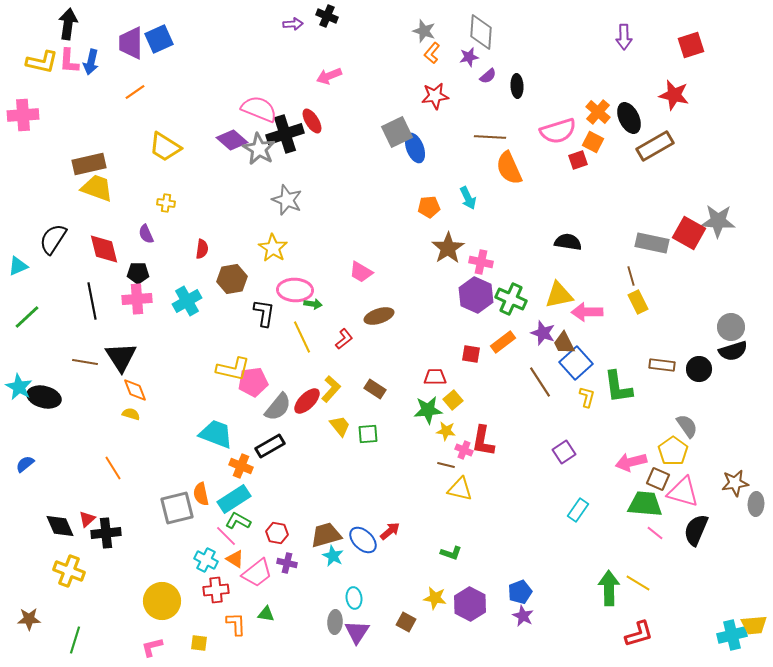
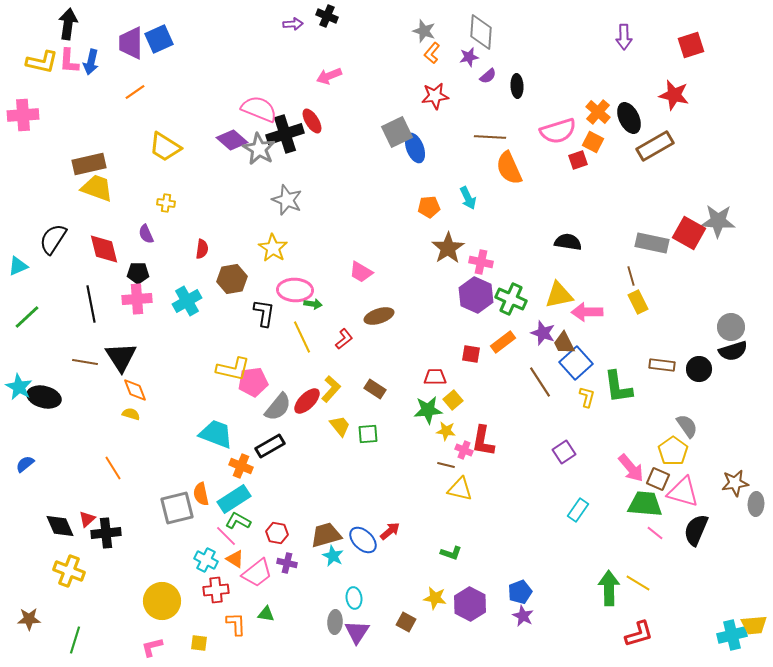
black line at (92, 301): moved 1 px left, 3 px down
pink arrow at (631, 462): moved 6 px down; rotated 116 degrees counterclockwise
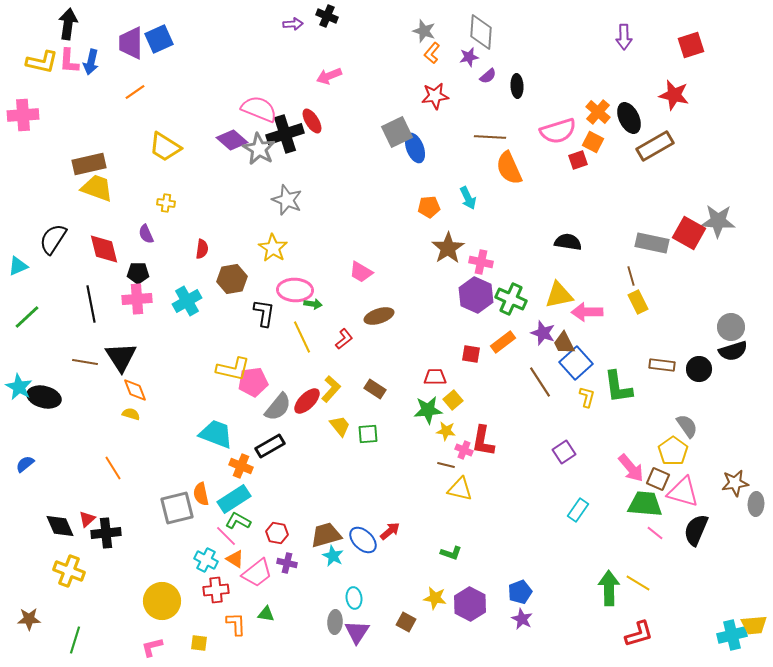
purple star at (523, 616): moved 1 px left, 3 px down
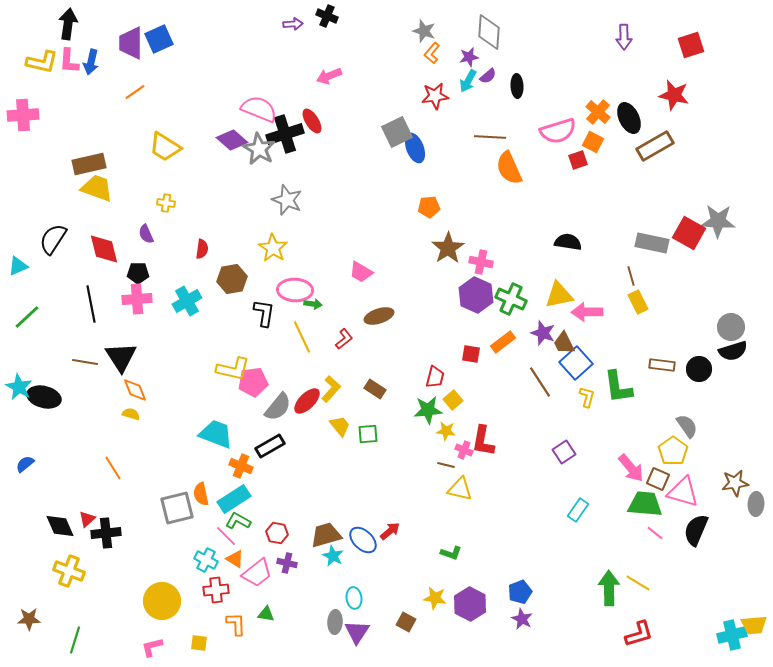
gray diamond at (481, 32): moved 8 px right
cyan arrow at (468, 198): moved 117 px up; rotated 55 degrees clockwise
red trapezoid at (435, 377): rotated 105 degrees clockwise
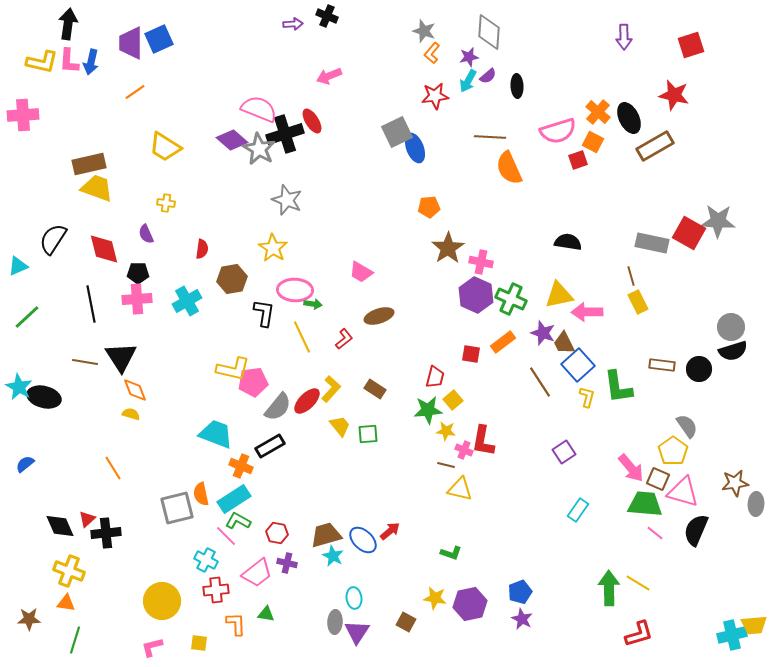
blue square at (576, 363): moved 2 px right, 2 px down
orange triangle at (235, 559): moved 169 px left, 44 px down; rotated 24 degrees counterclockwise
purple hexagon at (470, 604): rotated 20 degrees clockwise
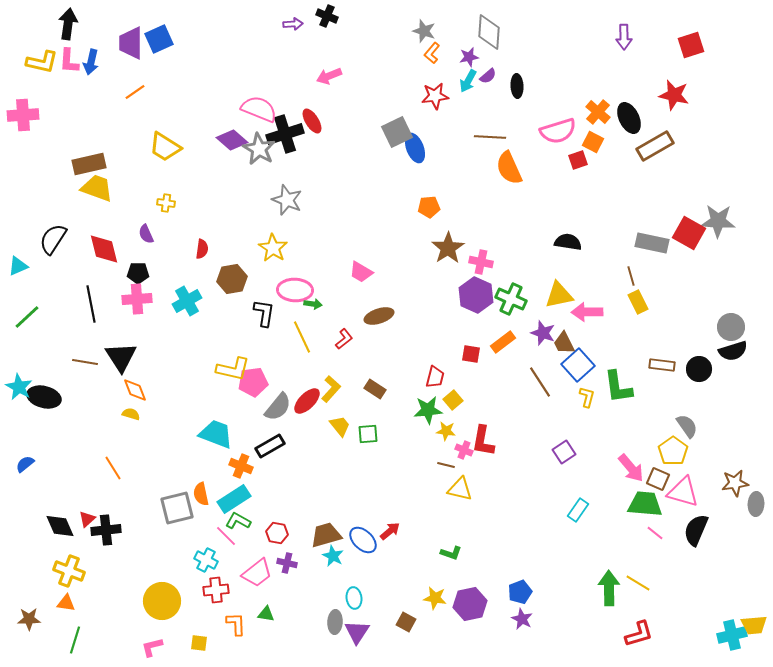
black cross at (106, 533): moved 3 px up
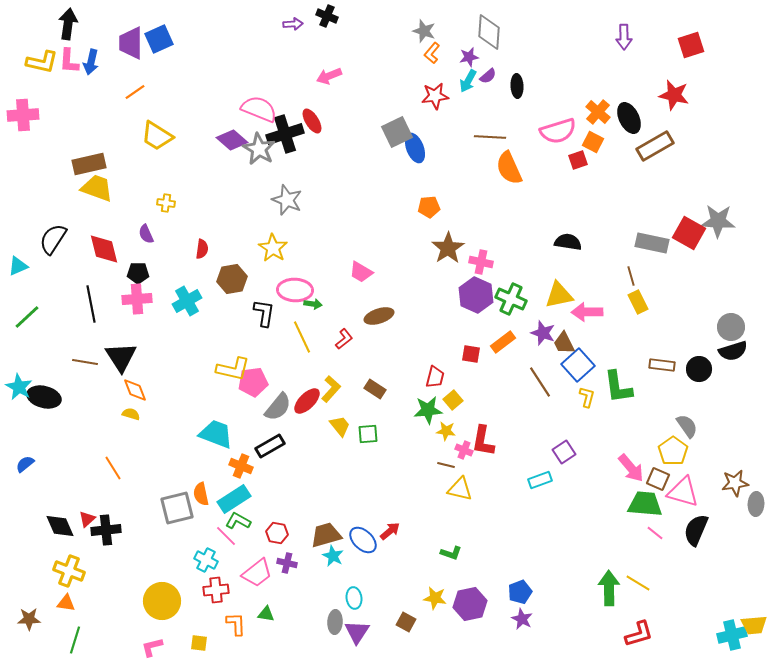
yellow trapezoid at (165, 147): moved 8 px left, 11 px up
cyan rectangle at (578, 510): moved 38 px left, 30 px up; rotated 35 degrees clockwise
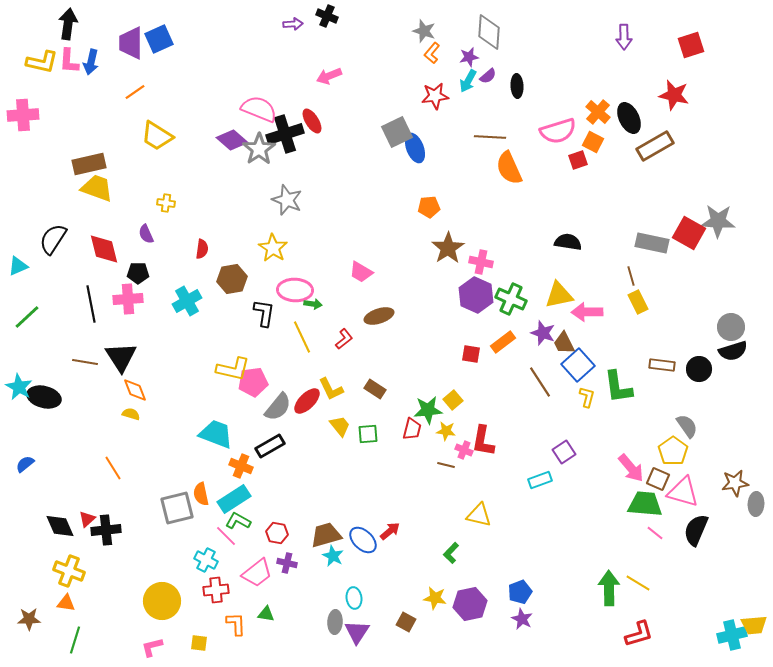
gray star at (259, 149): rotated 8 degrees clockwise
pink cross at (137, 299): moved 9 px left
red trapezoid at (435, 377): moved 23 px left, 52 px down
yellow L-shape at (331, 389): rotated 112 degrees clockwise
yellow triangle at (460, 489): moved 19 px right, 26 px down
green L-shape at (451, 553): rotated 115 degrees clockwise
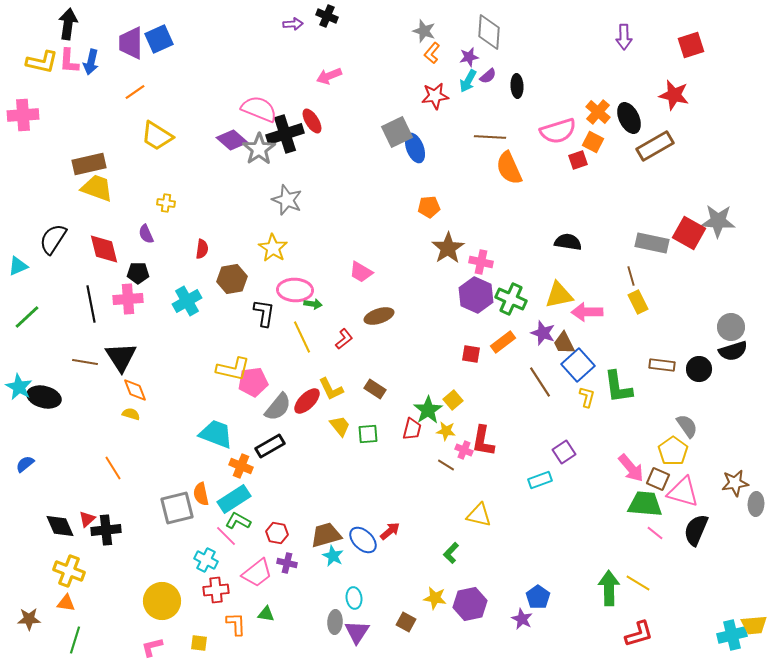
green star at (428, 410): rotated 28 degrees counterclockwise
brown line at (446, 465): rotated 18 degrees clockwise
blue pentagon at (520, 592): moved 18 px right, 5 px down; rotated 15 degrees counterclockwise
